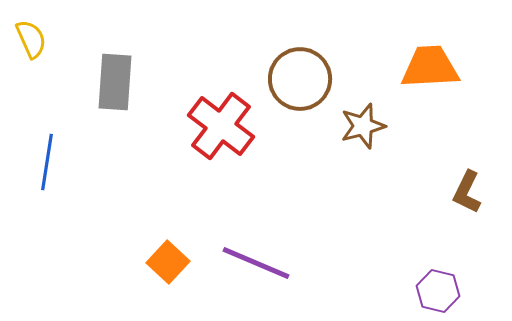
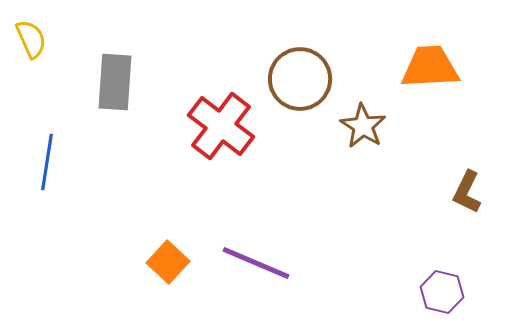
brown star: rotated 24 degrees counterclockwise
purple hexagon: moved 4 px right, 1 px down
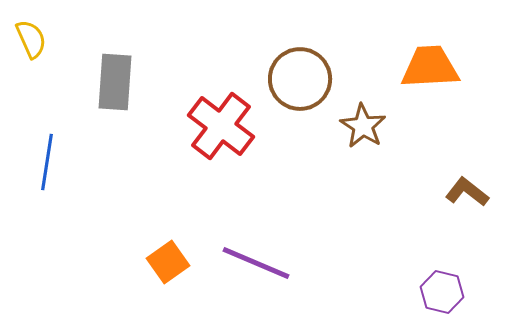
brown L-shape: rotated 102 degrees clockwise
orange square: rotated 12 degrees clockwise
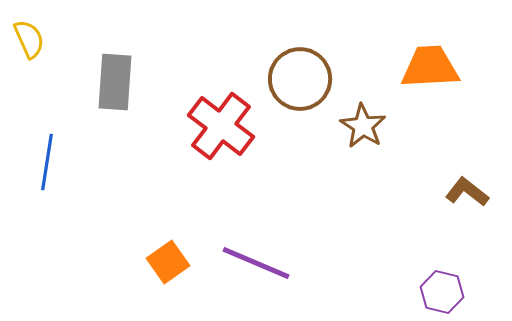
yellow semicircle: moved 2 px left
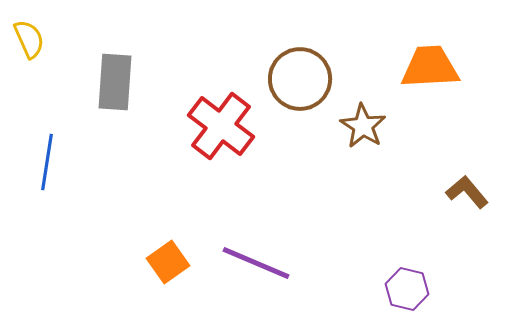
brown L-shape: rotated 12 degrees clockwise
purple hexagon: moved 35 px left, 3 px up
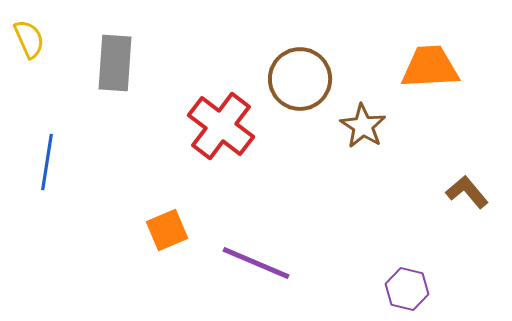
gray rectangle: moved 19 px up
orange square: moved 1 px left, 32 px up; rotated 12 degrees clockwise
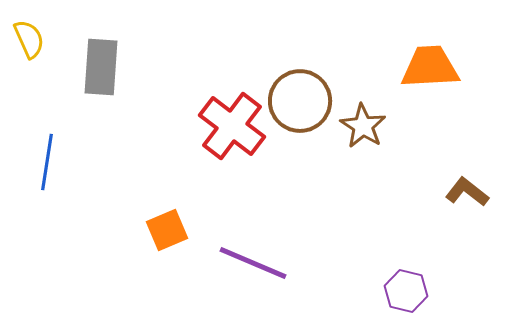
gray rectangle: moved 14 px left, 4 px down
brown circle: moved 22 px down
red cross: moved 11 px right
brown L-shape: rotated 12 degrees counterclockwise
purple line: moved 3 px left
purple hexagon: moved 1 px left, 2 px down
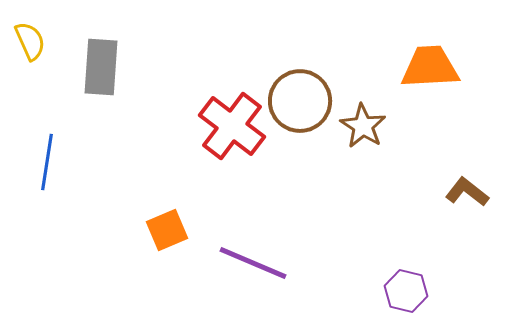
yellow semicircle: moved 1 px right, 2 px down
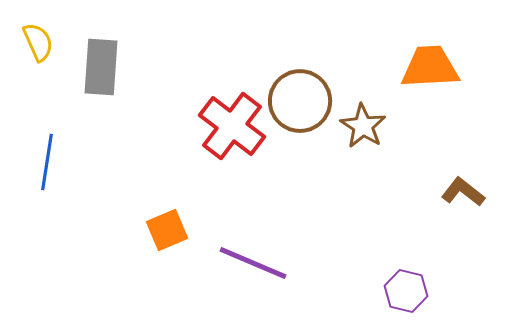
yellow semicircle: moved 8 px right, 1 px down
brown L-shape: moved 4 px left
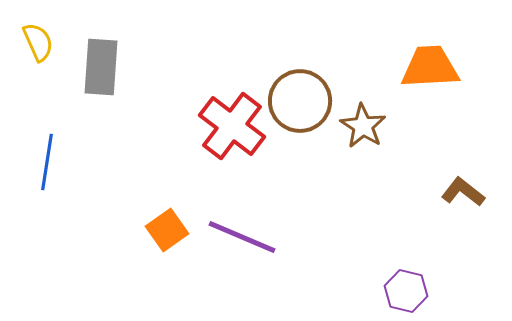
orange square: rotated 12 degrees counterclockwise
purple line: moved 11 px left, 26 px up
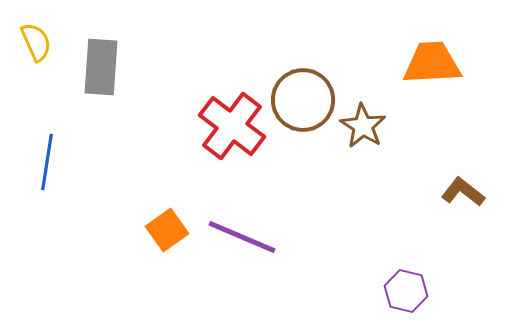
yellow semicircle: moved 2 px left
orange trapezoid: moved 2 px right, 4 px up
brown circle: moved 3 px right, 1 px up
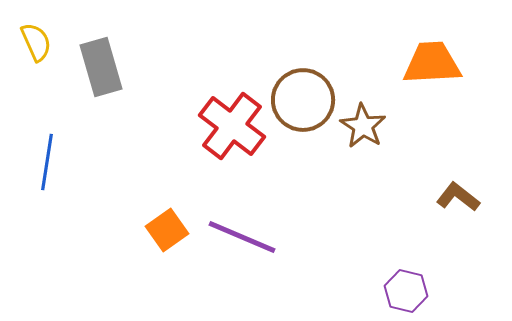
gray rectangle: rotated 20 degrees counterclockwise
brown L-shape: moved 5 px left, 5 px down
